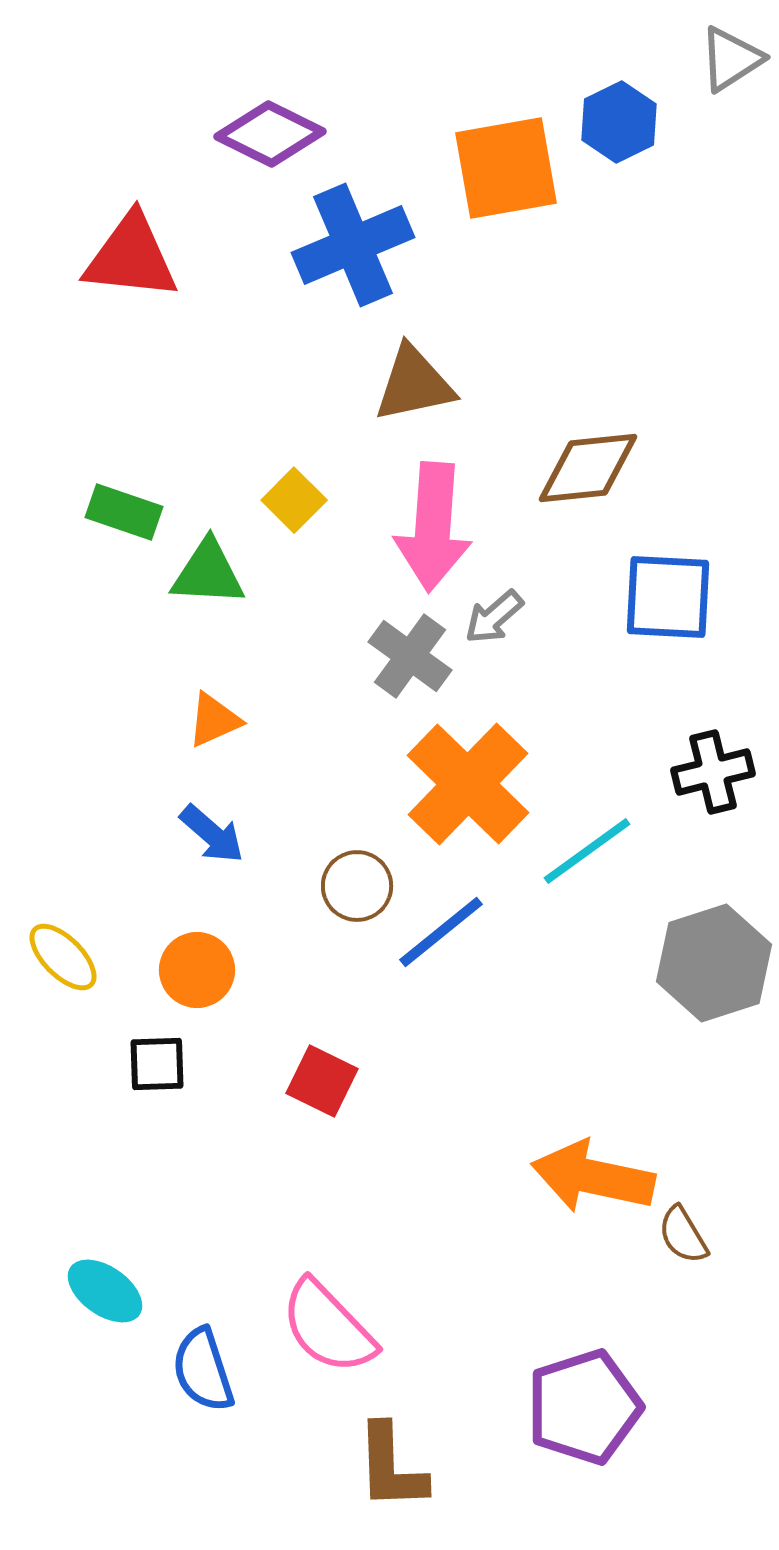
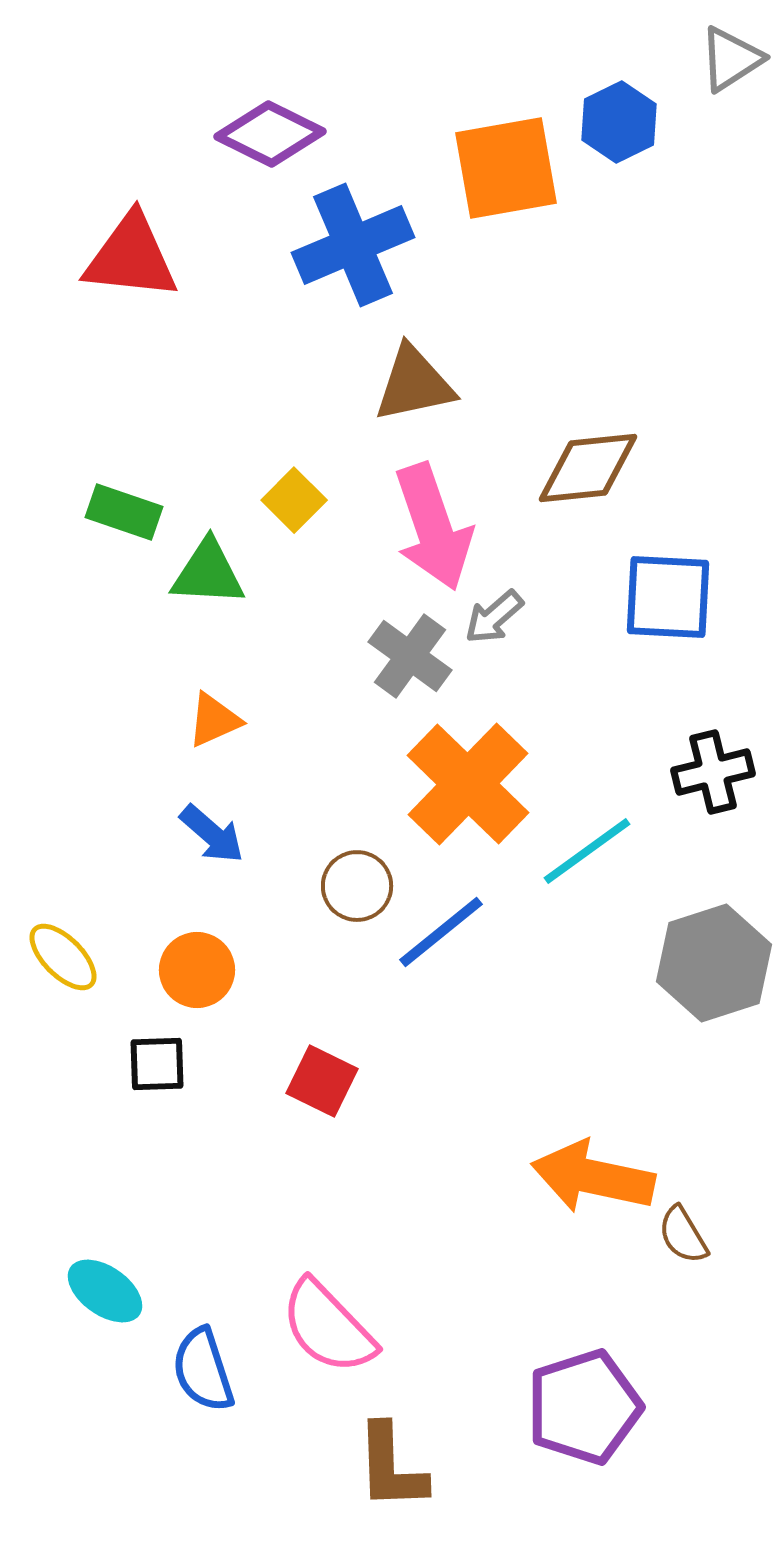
pink arrow: rotated 23 degrees counterclockwise
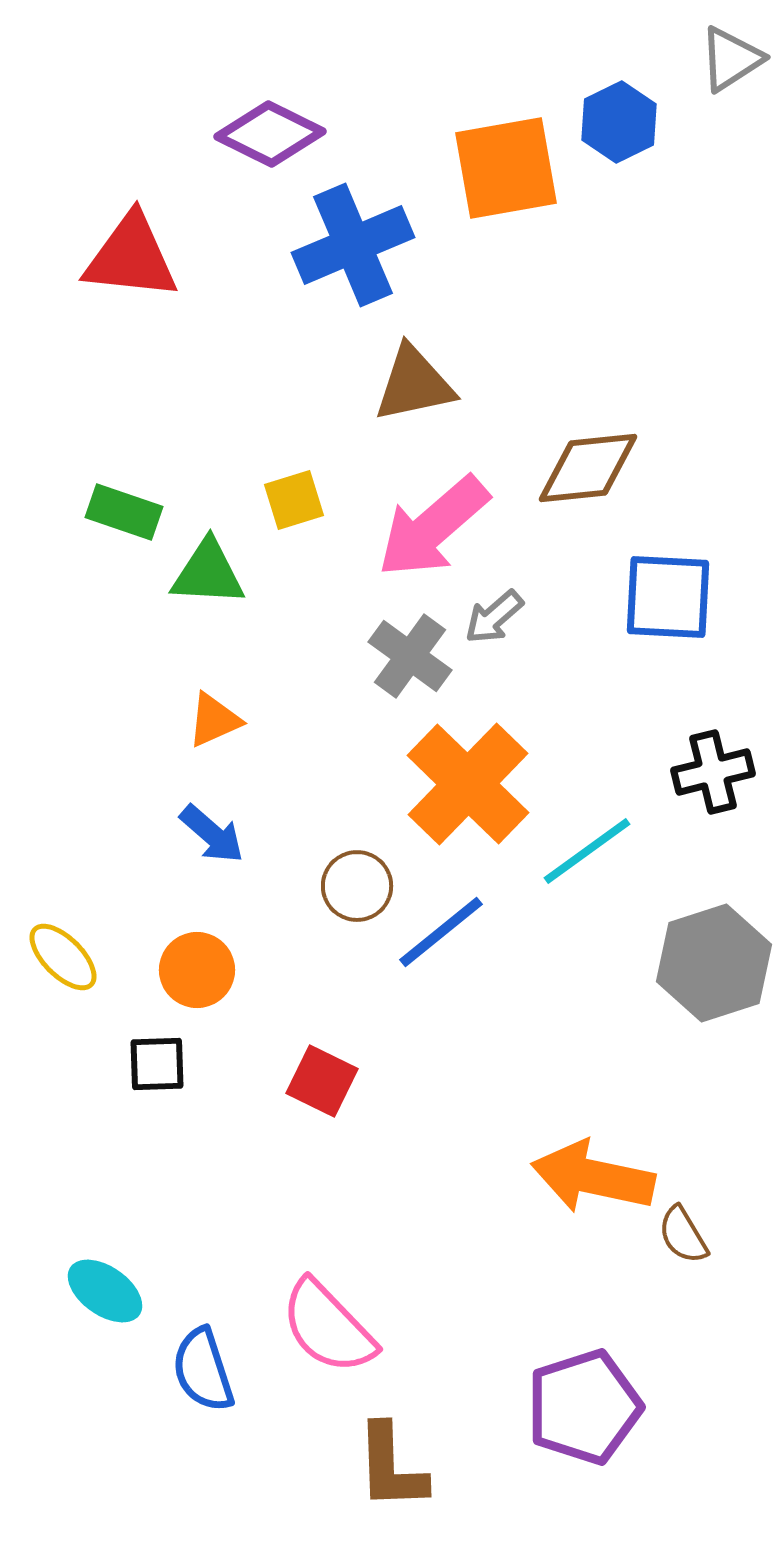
yellow square: rotated 28 degrees clockwise
pink arrow: rotated 68 degrees clockwise
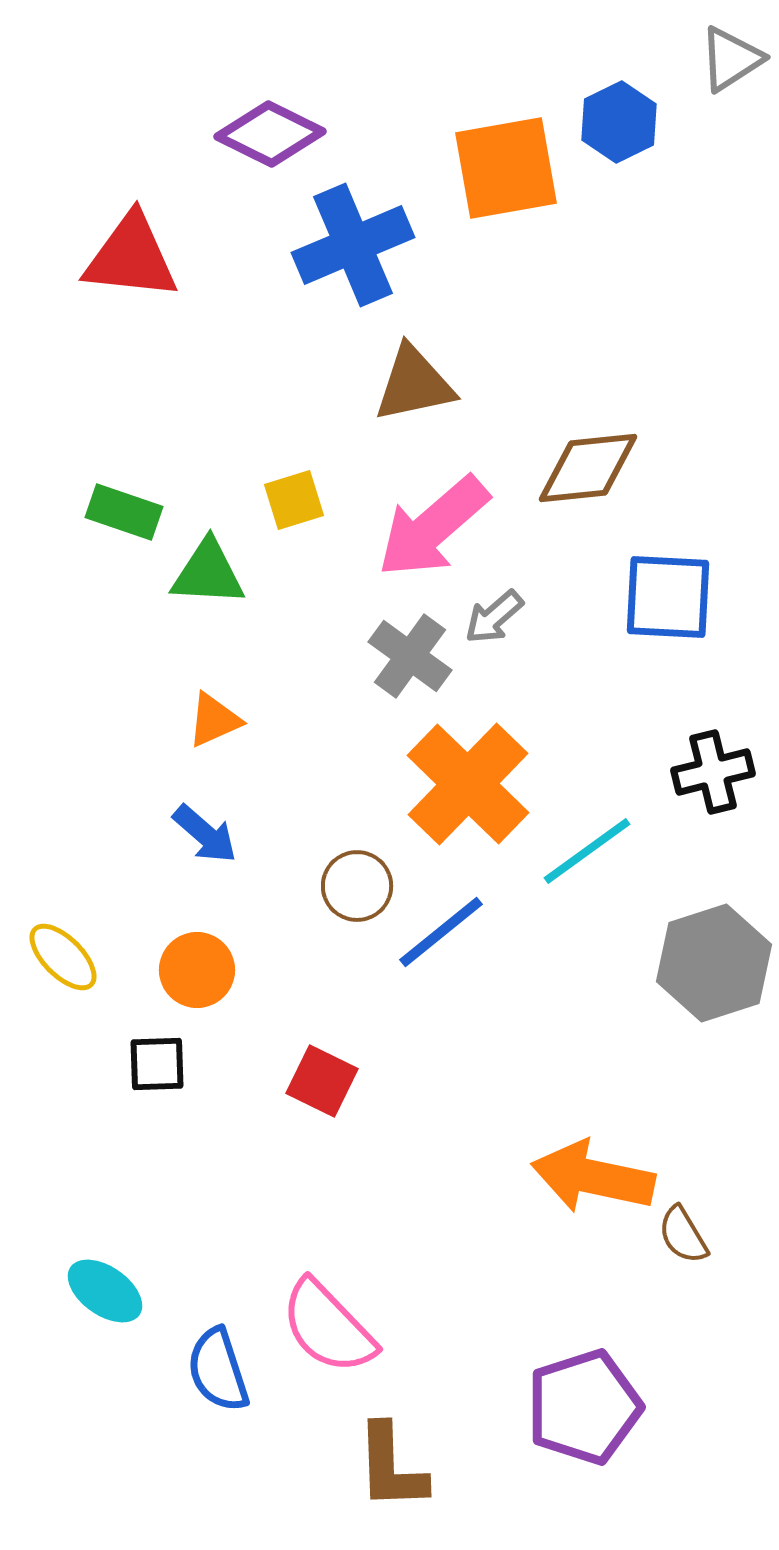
blue arrow: moved 7 px left
blue semicircle: moved 15 px right
